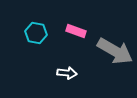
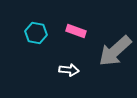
gray arrow: rotated 108 degrees clockwise
white arrow: moved 2 px right, 3 px up
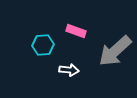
cyan hexagon: moved 7 px right, 12 px down; rotated 15 degrees counterclockwise
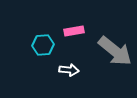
pink rectangle: moved 2 px left; rotated 30 degrees counterclockwise
gray arrow: rotated 99 degrees counterclockwise
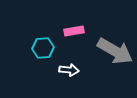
cyan hexagon: moved 3 px down
gray arrow: rotated 9 degrees counterclockwise
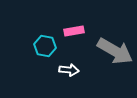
cyan hexagon: moved 2 px right, 2 px up; rotated 15 degrees clockwise
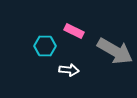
pink rectangle: rotated 36 degrees clockwise
cyan hexagon: rotated 10 degrees counterclockwise
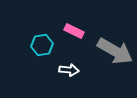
cyan hexagon: moved 3 px left, 1 px up; rotated 10 degrees counterclockwise
